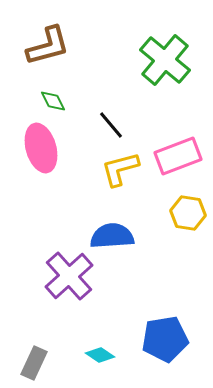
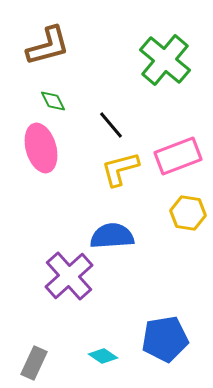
cyan diamond: moved 3 px right, 1 px down
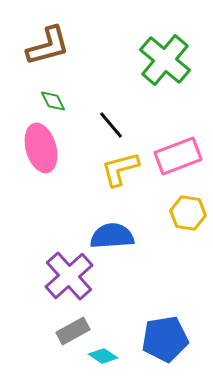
gray rectangle: moved 39 px right, 32 px up; rotated 36 degrees clockwise
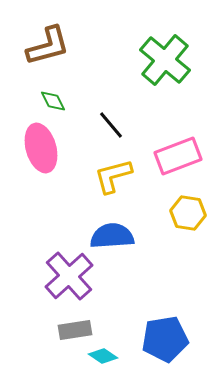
yellow L-shape: moved 7 px left, 7 px down
gray rectangle: moved 2 px right, 1 px up; rotated 20 degrees clockwise
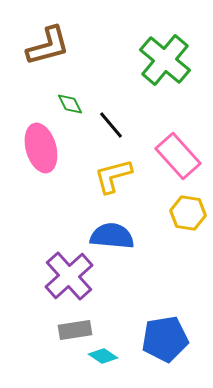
green diamond: moved 17 px right, 3 px down
pink rectangle: rotated 69 degrees clockwise
blue semicircle: rotated 9 degrees clockwise
